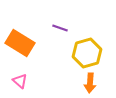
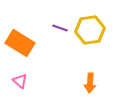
yellow hexagon: moved 3 px right, 23 px up; rotated 8 degrees clockwise
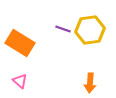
purple line: moved 3 px right, 1 px down
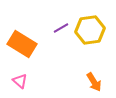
purple line: moved 2 px left, 1 px up; rotated 49 degrees counterclockwise
orange rectangle: moved 2 px right, 1 px down
orange arrow: moved 4 px right, 1 px up; rotated 36 degrees counterclockwise
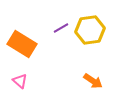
orange arrow: moved 1 px left, 1 px up; rotated 24 degrees counterclockwise
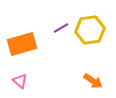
orange rectangle: rotated 48 degrees counterclockwise
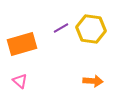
yellow hexagon: moved 1 px right, 1 px up; rotated 16 degrees clockwise
orange arrow: rotated 30 degrees counterclockwise
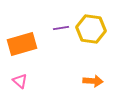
purple line: rotated 21 degrees clockwise
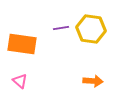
orange rectangle: rotated 24 degrees clockwise
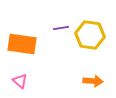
yellow hexagon: moved 1 px left, 6 px down
